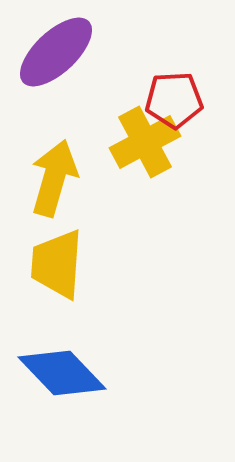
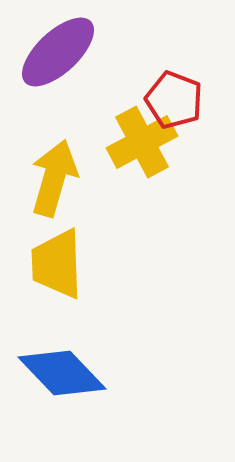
purple ellipse: moved 2 px right
red pentagon: rotated 24 degrees clockwise
yellow cross: moved 3 px left
yellow trapezoid: rotated 6 degrees counterclockwise
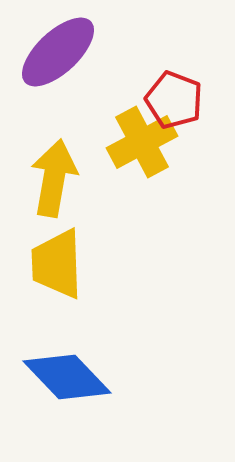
yellow arrow: rotated 6 degrees counterclockwise
blue diamond: moved 5 px right, 4 px down
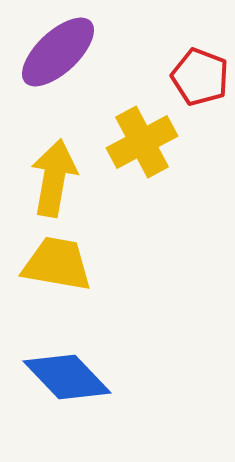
red pentagon: moved 26 px right, 23 px up
yellow trapezoid: rotated 102 degrees clockwise
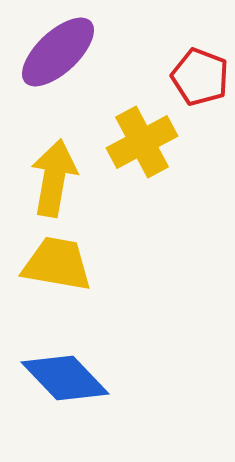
blue diamond: moved 2 px left, 1 px down
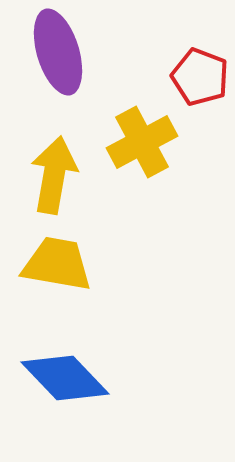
purple ellipse: rotated 64 degrees counterclockwise
yellow arrow: moved 3 px up
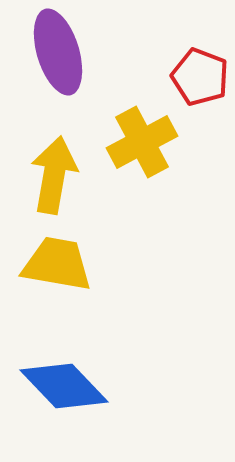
blue diamond: moved 1 px left, 8 px down
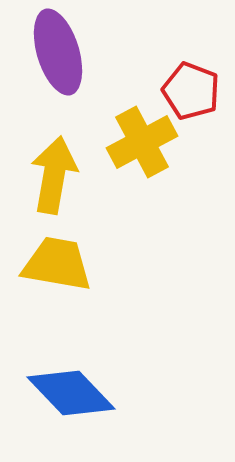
red pentagon: moved 9 px left, 14 px down
blue diamond: moved 7 px right, 7 px down
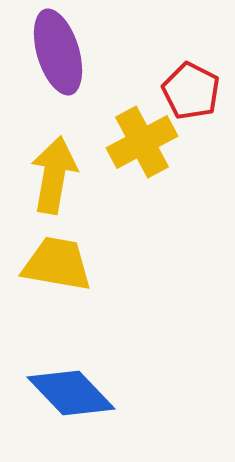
red pentagon: rotated 6 degrees clockwise
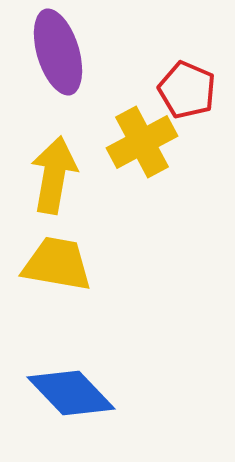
red pentagon: moved 4 px left, 1 px up; rotated 4 degrees counterclockwise
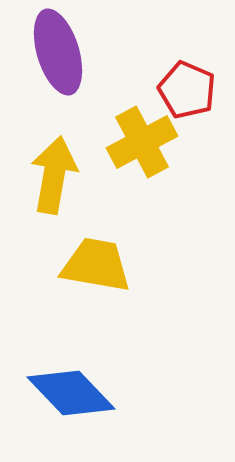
yellow trapezoid: moved 39 px right, 1 px down
